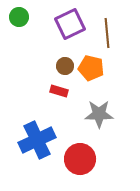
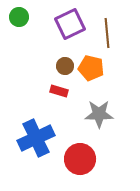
blue cross: moved 1 px left, 2 px up
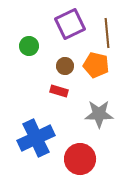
green circle: moved 10 px right, 29 px down
orange pentagon: moved 5 px right, 3 px up
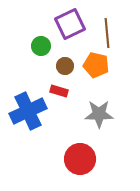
green circle: moved 12 px right
blue cross: moved 8 px left, 27 px up
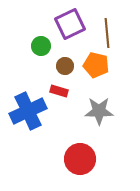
gray star: moved 3 px up
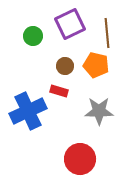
green circle: moved 8 px left, 10 px up
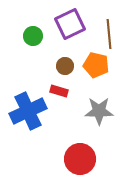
brown line: moved 2 px right, 1 px down
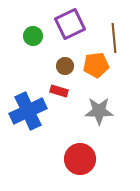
brown line: moved 5 px right, 4 px down
orange pentagon: rotated 20 degrees counterclockwise
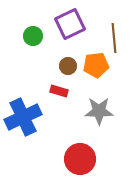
brown circle: moved 3 px right
blue cross: moved 5 px left, 6 px down
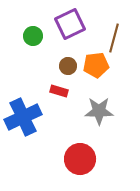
brown line: rotated 20 degrees clockwise
